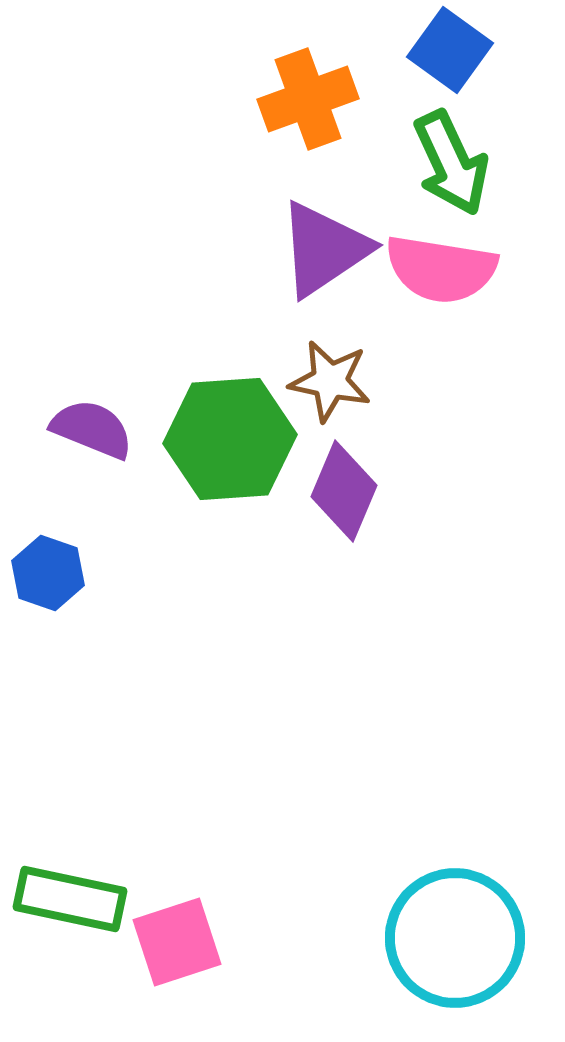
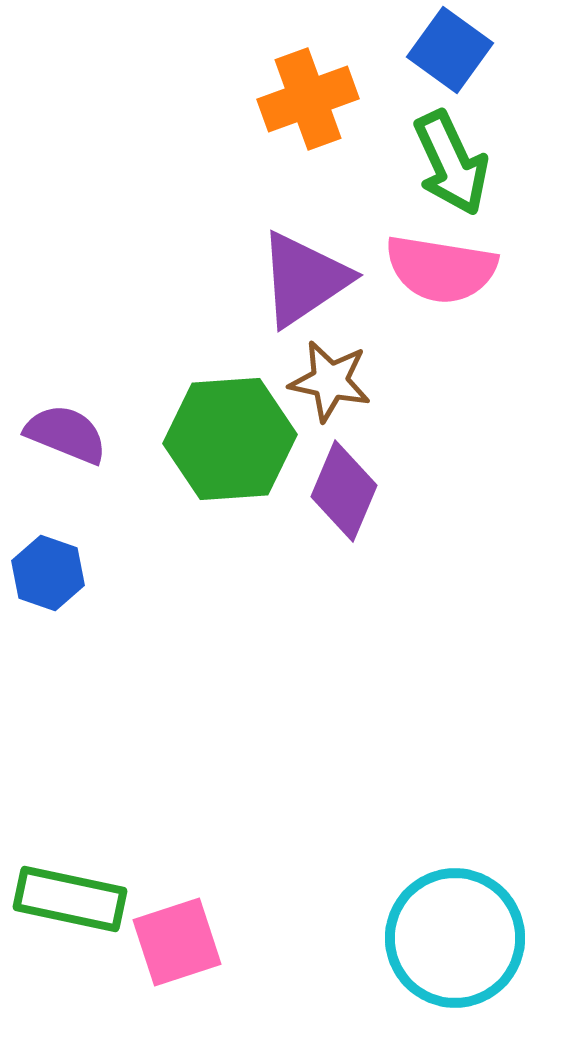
purple triangle: moved 20 px left, 30 px down
purple semicircle: moved 26 px left, 5 px down
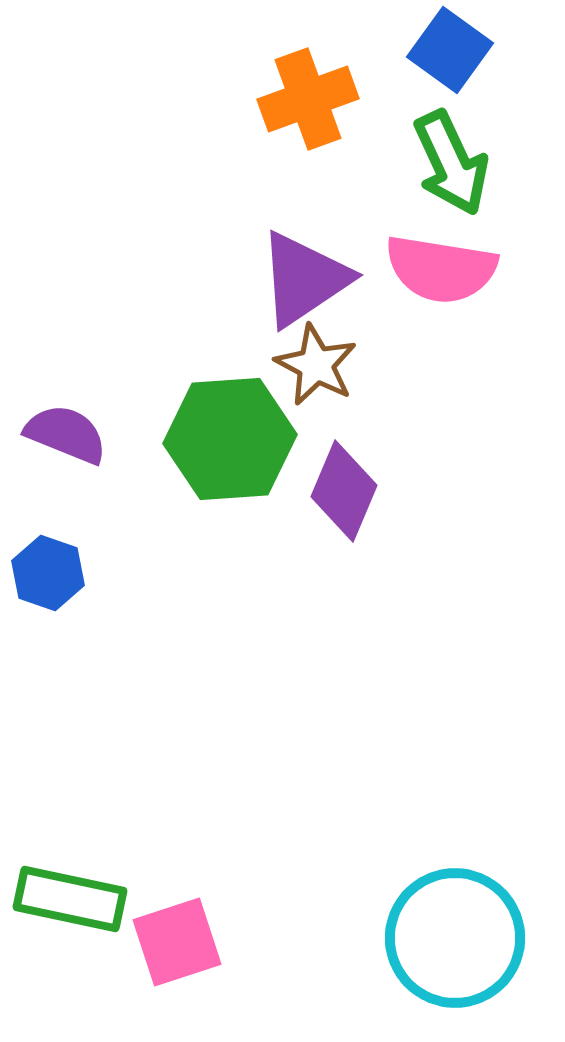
brown star: moved 14 px left, 16 px up; rotated 16 degrees clockwise
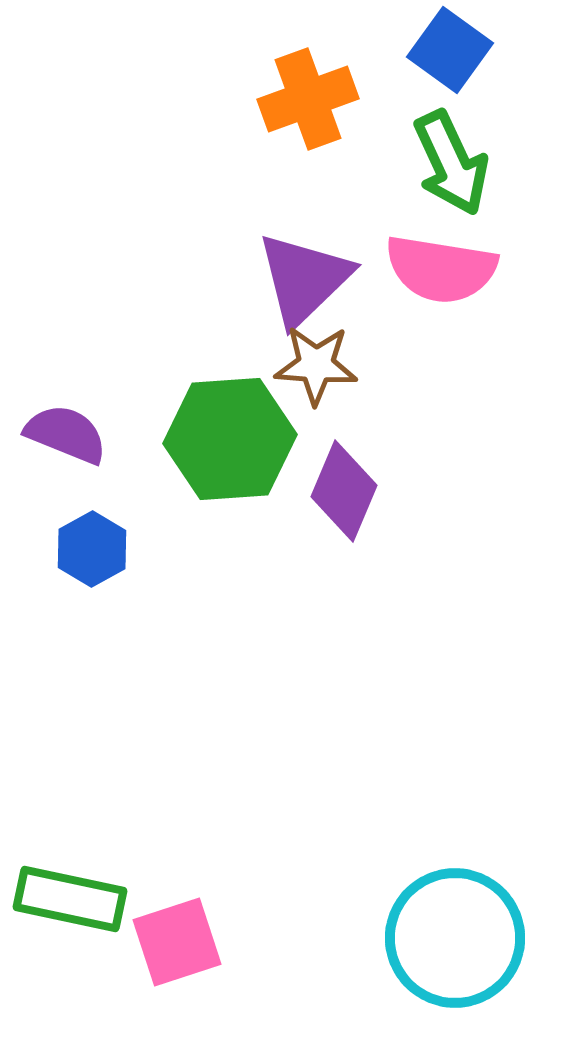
purple triangle: rotated 10 degrees counterclockwise
brown star: rotated 24 degrees counterclockwise
blue hexagon: moved 44 px right, 24 px up; rotated 12 degrees clockwise
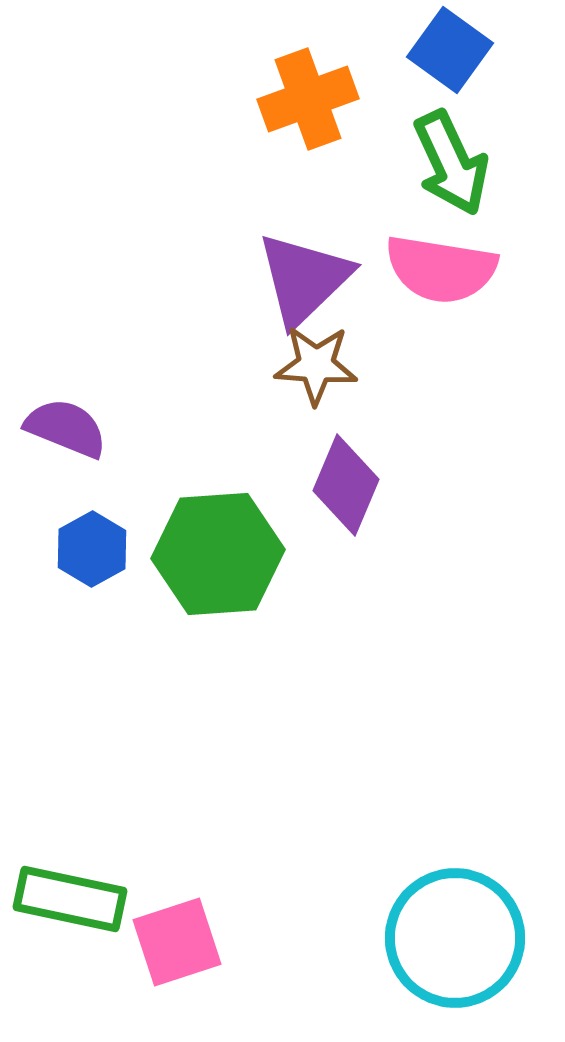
purple semicircle: moved 6 px up
green hexagon: moved 12 px left, 115 px down
purple diamond: moved 2 px right, 6 px up
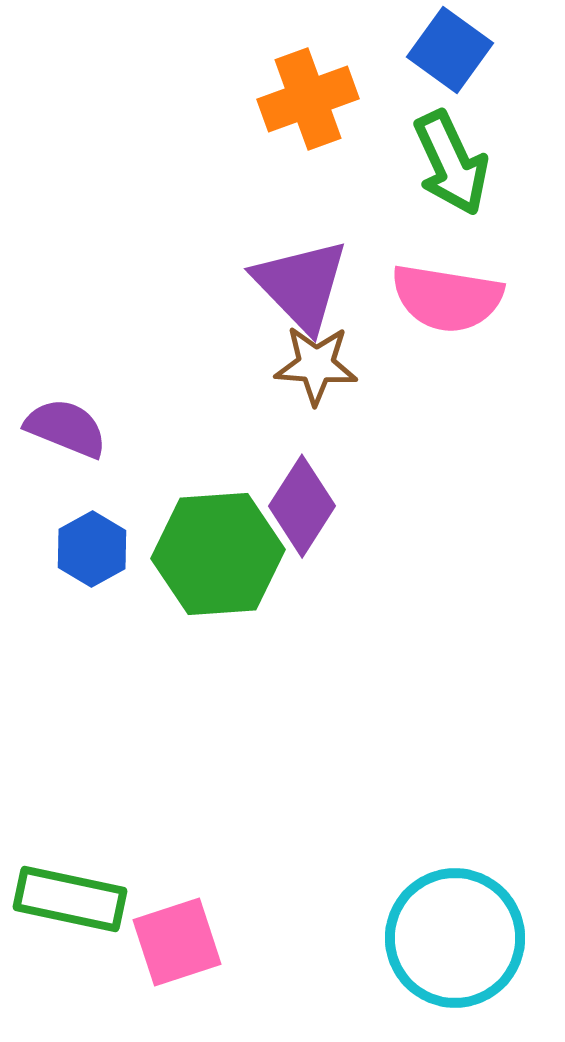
pink semicircle: moved 6 px right, 29 px down
purple triangle: moved 3 px left, 6 px down; rotated 30 degrees counterclockwise
purple diamond: moved 44 px left, 21 px down; rotated 10 degrees clockwise
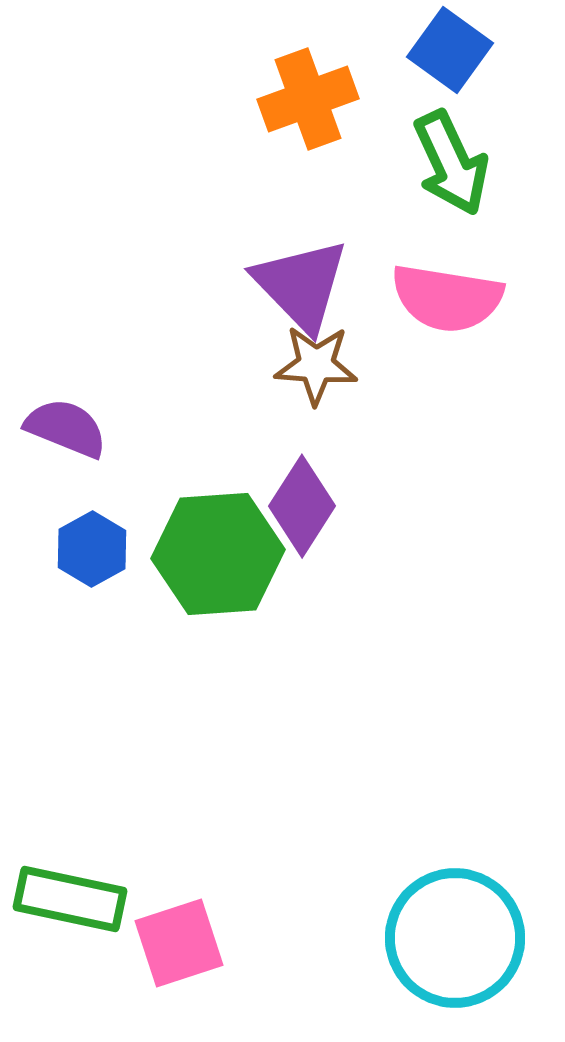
pink square: moved 2 px right, 1 px down
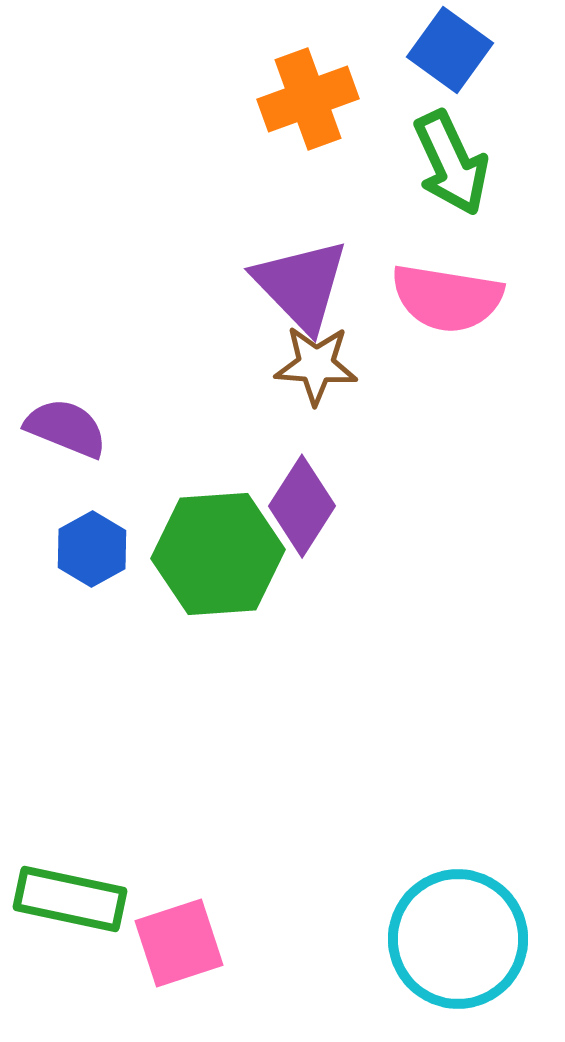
cyan circle: moved 3 px right, 1 px down
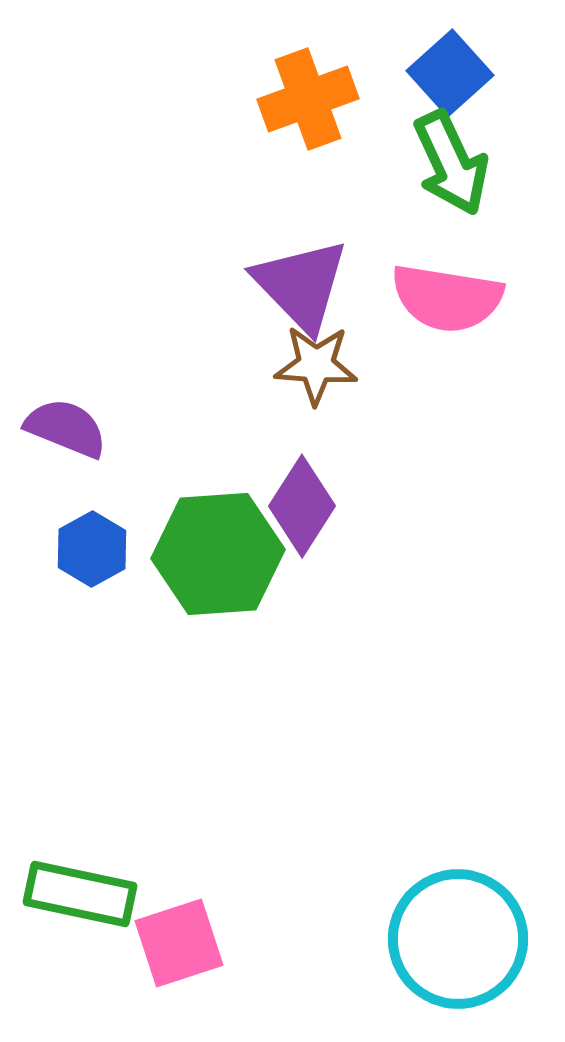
blue square: moved 23 px down; rotated 12 degrees clockwise
green rectangle: moved 10 px right, 5 px up
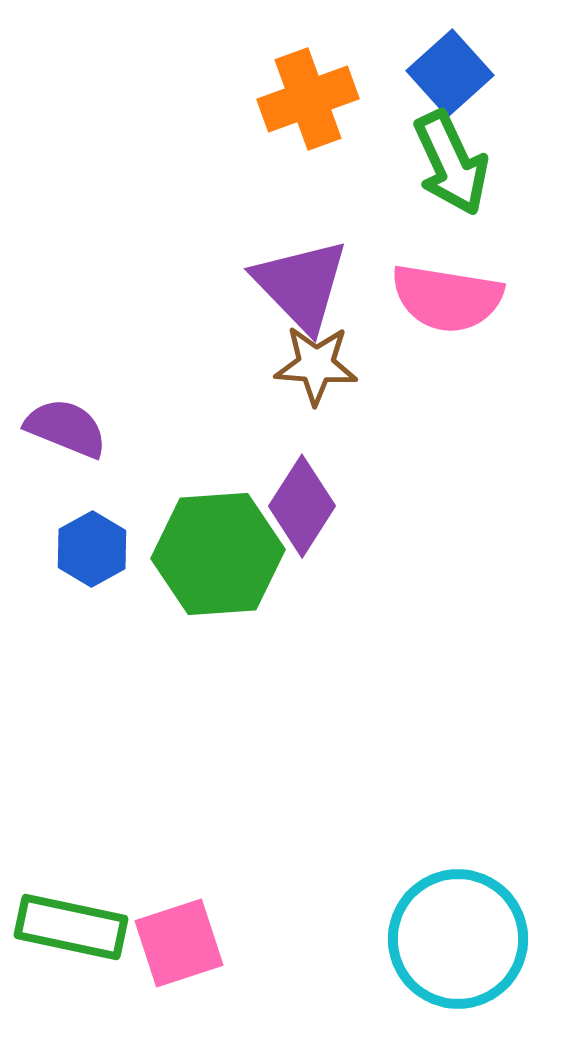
green rectangle: moved 9 px left, 33 px down
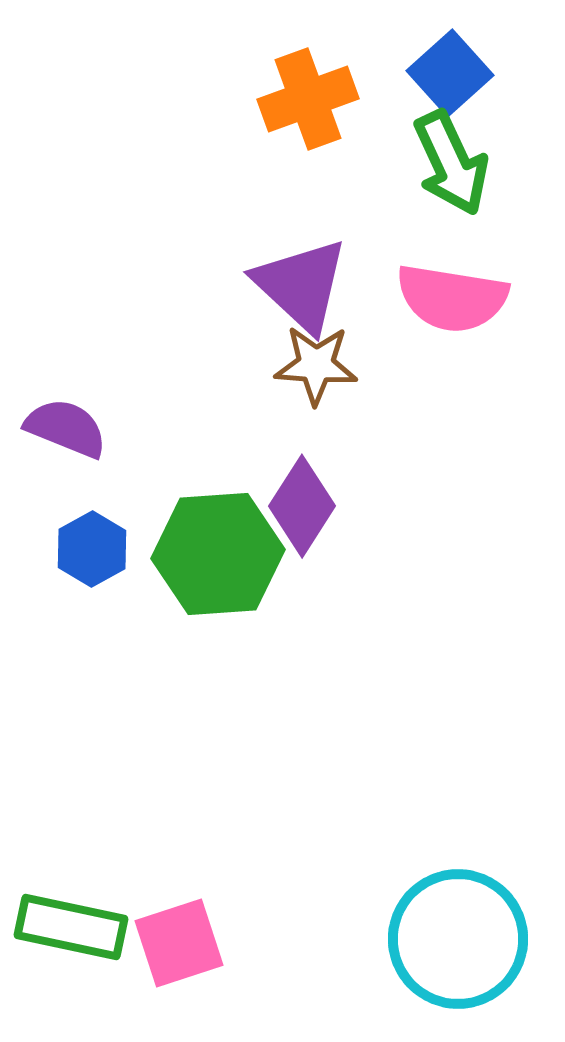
purple triangle: rotated 3 degrees counterclockwise
pink semicircle: moved 5 px right
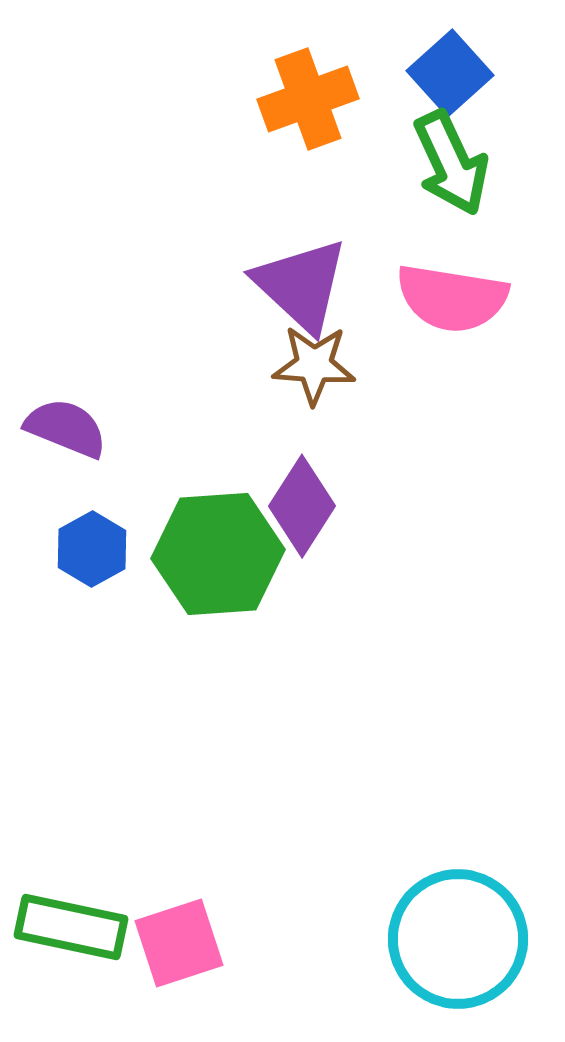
brown star: moved 2 px left
